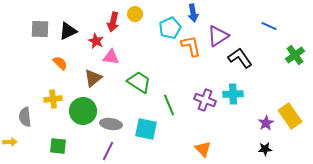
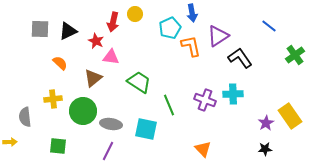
blue arrow: moved 1 px left
blue line: rotated 14 degrees clockwise
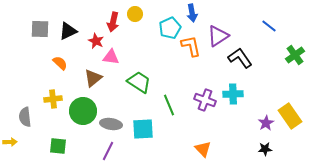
cyan square: moved 3 px left; rotated 15 degrees counterclockwise
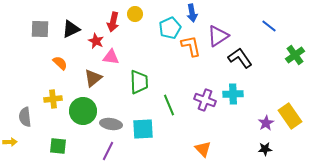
black triangle: moved 3 px right, 2 px up
green trapezoid: rotated 55 degrees clockwise
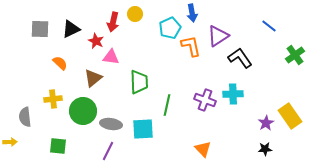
green line: moved 2 px left; rotated 35 degrees clockwise
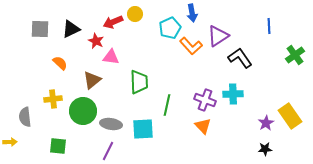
red arrow: rotated 54 degrees clockwise
blue line: rotated 49 degrees clockwise
orange L-shape: rotated 150 degrees clockwise
brown triangle: moved 1 px left, 2 px down
orange triangle: moved 23 px up
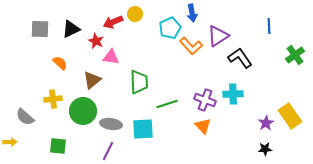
green line: moved 1 px up; rotated 60 degrees clockwise
gray semicircle: rotated 42 degrees counterclockwise
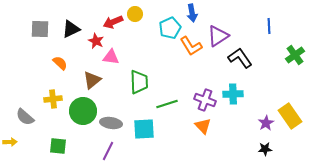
orange L-shape: rotated 10 degrees clockwise
gray ellipse: moved 1 px up
cyan square: moved 1 px right
